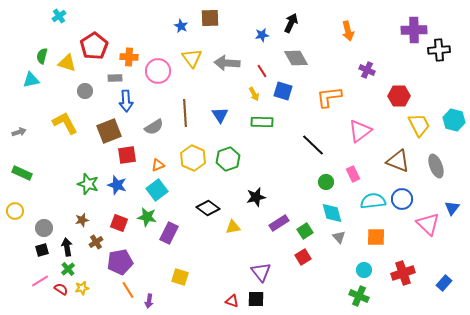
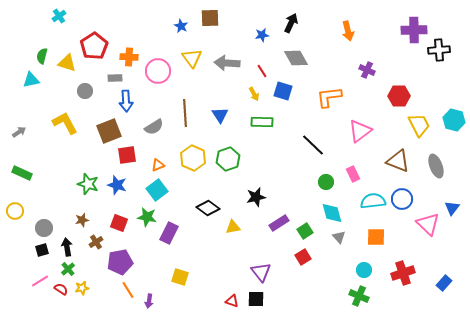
gray arrow at (19, 132): rotated 16 degrees counterclockwise
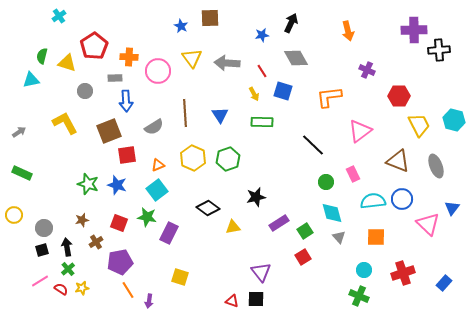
yellow circle at (15, 211): moved 1 px left, 4 px down
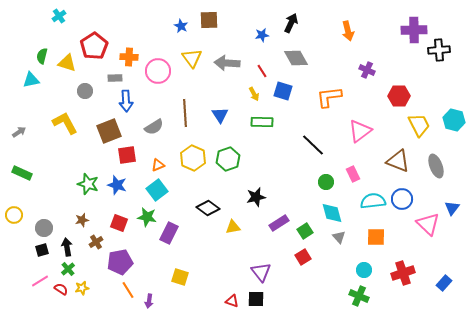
brown square at (210, 18): moved 1 px left, 2 px down
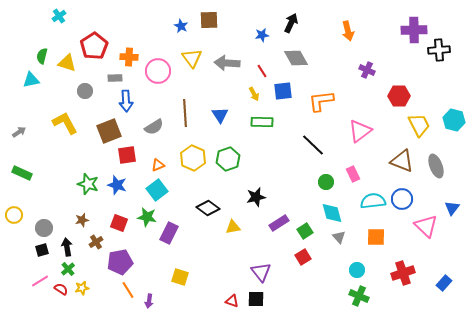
blue square at (283, 91): rotated 24 degrees counterclockwise
orange L-shape at (329, 97): moved 8 px left, 4 px down
brown triangle at (398, 161): moved 4 px right
pink triangle at (428, 224): moved 2 px left, 2 px down
cyan circle at (364, 270): moved 7 px left
